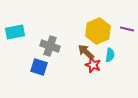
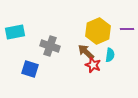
purple line: rotated 16 degrees counterclockwise
blue square: moved 9 px left, 2 px down
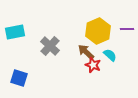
gray cross: rotated 24 degrees clockwise
cyan semicircle: rotated 56 degrees counterclockwise
blue square: moved 11 px left, 9 px down
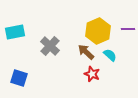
purple line: moved 1 px right
red star: moved 1 px left, 9 px down
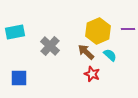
blue square: rotated 18 degrees counterclockwise
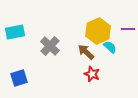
cyan semicircle: moved 8 px up
blue square: rotated 18 degrees counterclockwise
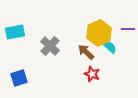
yellow hexagon: moved 1 px right, 2 px down
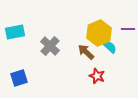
red star: moved 5 px right, 2 px down
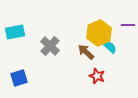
purple line: moved 4 px up
